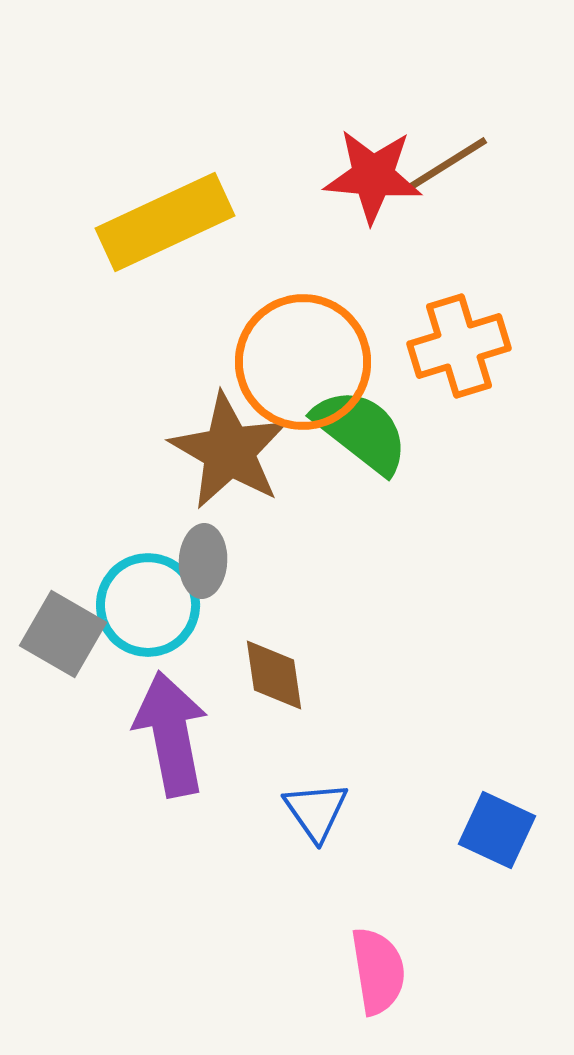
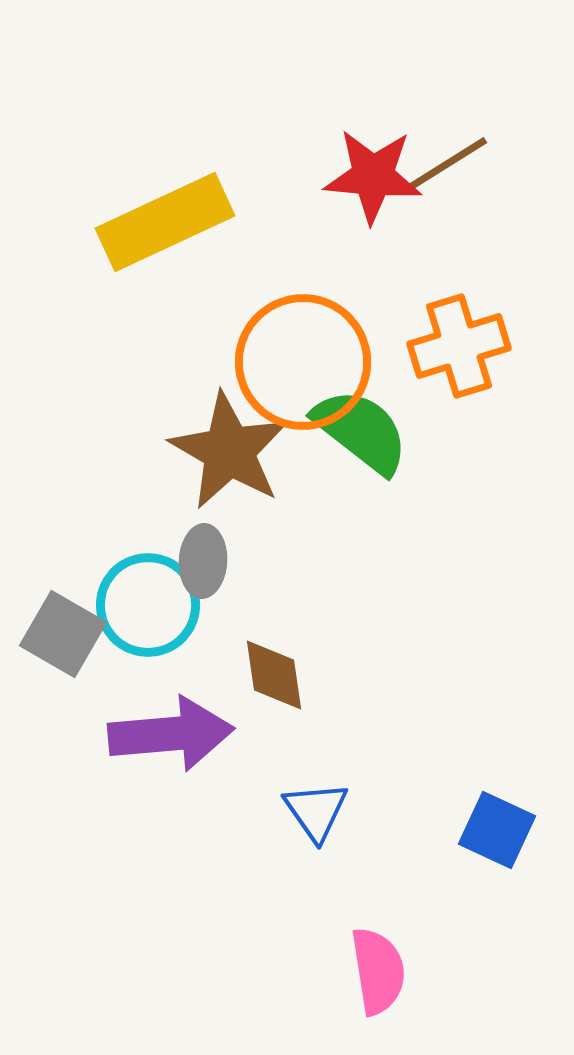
purple arrow: rotated 96 degrees clockwise
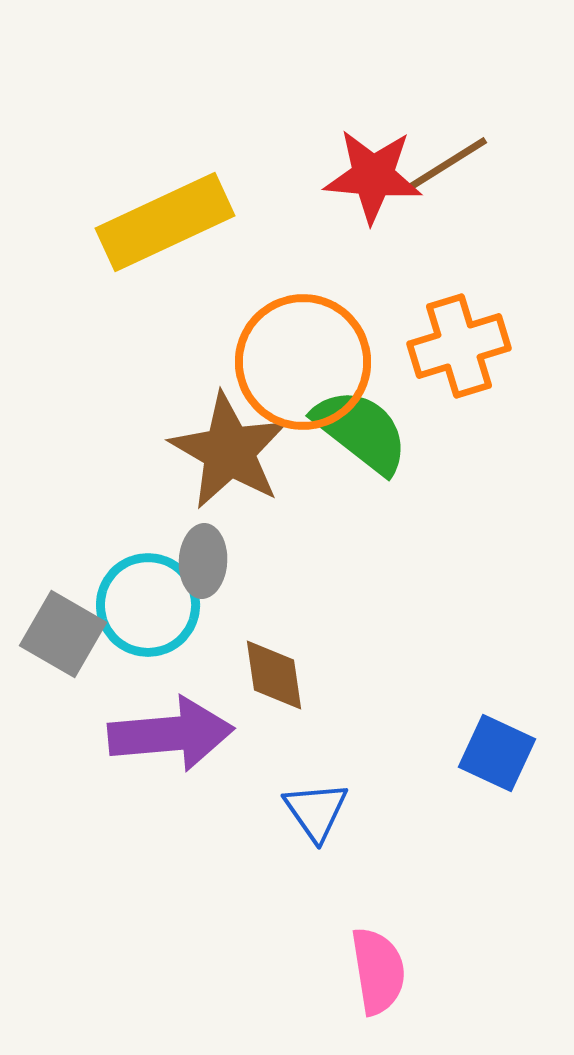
blue square: moved 77 px up
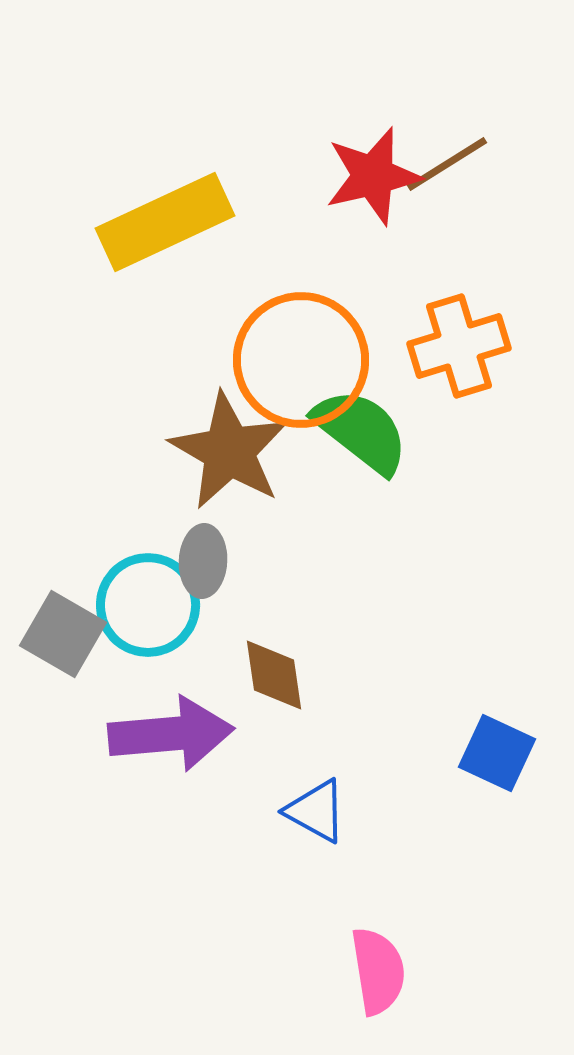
red star: rotated 18 degrees counterclockwise
orange circle: moved 2 px left, 2 px up
blue triangle: rotated 26 degrees counterclockwise
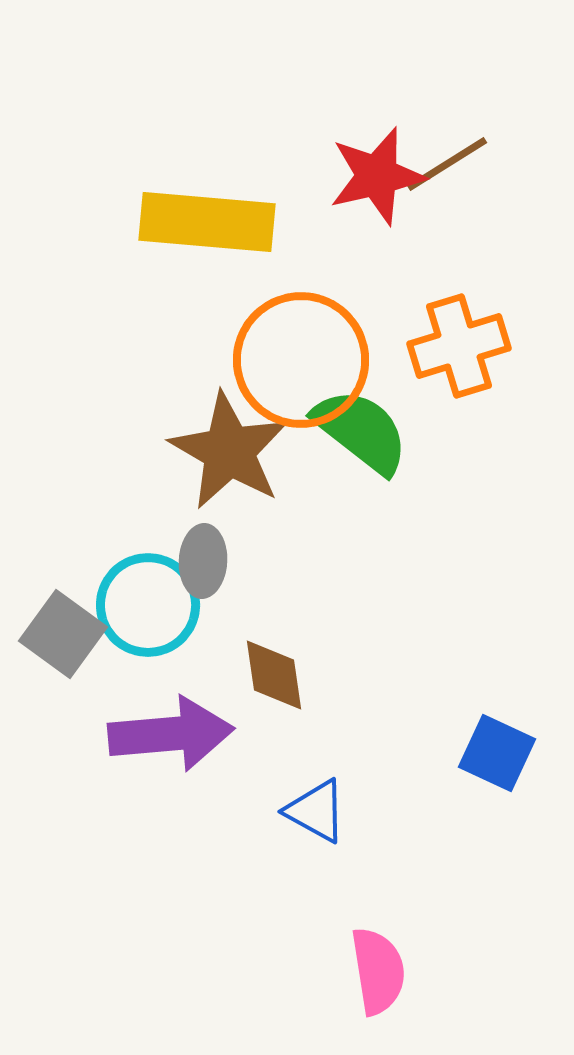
red star: moved 4 px right
yellow rectangle: moved 42 px right; rotated 30 degrees clockwise
gray square: rotated 6 degrees clockwise
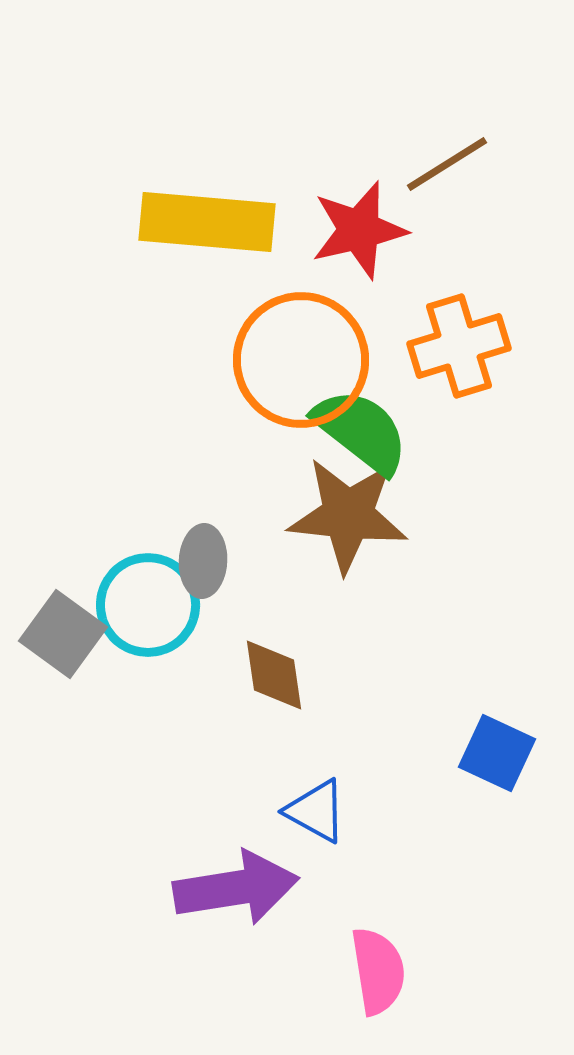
red star: moved 18 px left, 54 px down
brown star: moved 119 px right, 64 px down; rotated 24 degrees counterclockwise
purple arrow: moved 65 px right, 154 px down; rotated 4 degrees counterclockwise
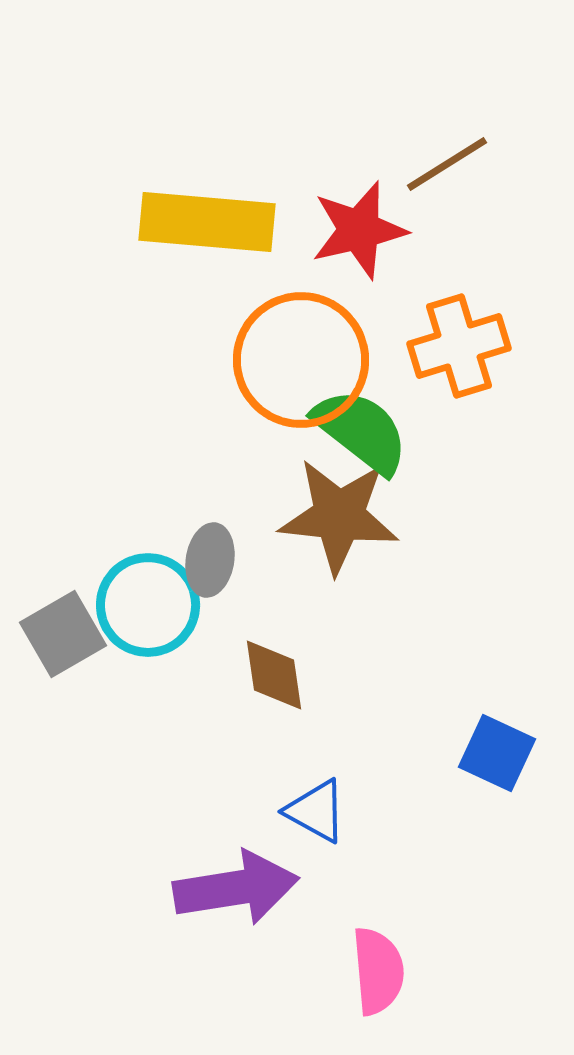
brown star: moved 9 px left, 1 px down
gray ellipse: moved 7 px right, 1 px up; rotated 6 degrees clockwise
gray square: rotated 24 degrees clockwise
pink semicircle: rotated 4 degrees clockwise
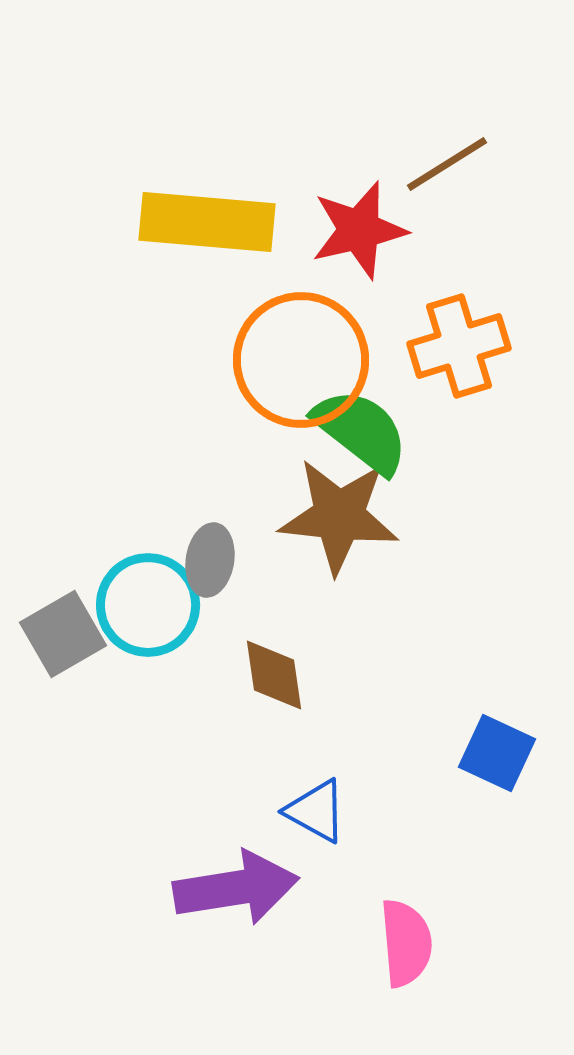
pink semicircle: moved 28 px right, 28 px up
